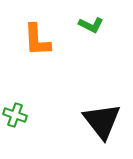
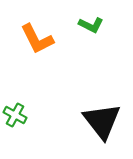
orange L-shape: moved 1 px up; rotated 24 degrees counterclockwise
green cross: rotated 10 degrees clockwise
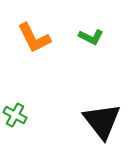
green L-shape: moved 12 px down
orange L-shape: moved 3 px left, 1 px up
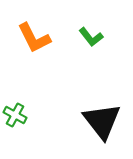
green L-shape: rotated 25 degrees clockwise
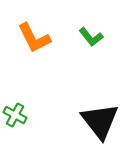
black triangle: moved 2 px left
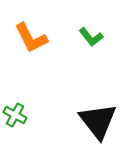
orange L-shape: moved 3 px left
black triangle: moved 2 px left
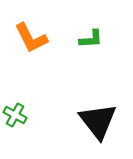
green L-shape: moved 2 px down; rotated 55 degrees counterclockwise
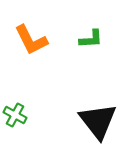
orange L-shape: moved 2 px down
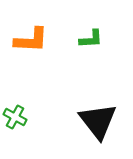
orange L-shape: rotated 60 degrees counterclockwise
green cross: moved 2 px down
